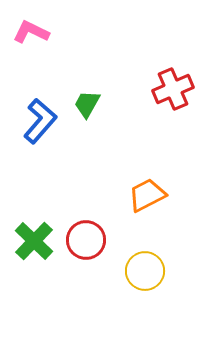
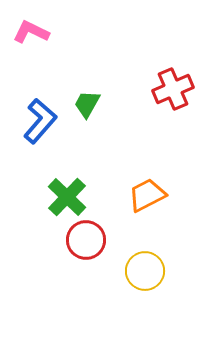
green cross: moved 33 px right, 44 px up
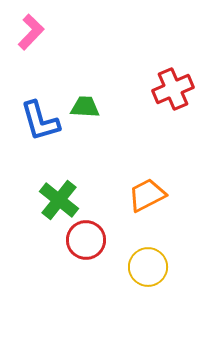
pink L-shape: rotated 108 degrees clockwise
green trapezoid: moved 2 px left, 3 px down; rotated 64 degrees clockwise
blue L-shape: rotated 123 degrees clockwise
green cross: moved 8 px left, 3 px down; rotated 6 degrees counterclockwise
yellow circle: moved 3 px right, 4 px up
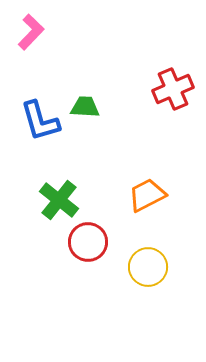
red circle: moved 2 px right, 2 px down
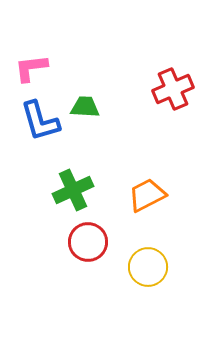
pink L-shape: moved 36 px down; rotated 141 degrees counterclockwise
green cross: moved 14 px right, 10 px up; rotated 27 degrees clockwise
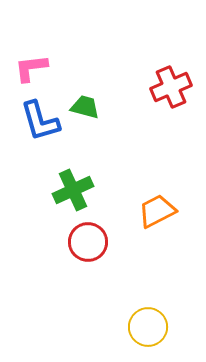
red cross: moved 2 px left, 2 px up
green trapezoid: rotated 12 degrees clockwise
orange trapezoid: moved 10 px right, 16 px down
yellow circle: moved 60 px down
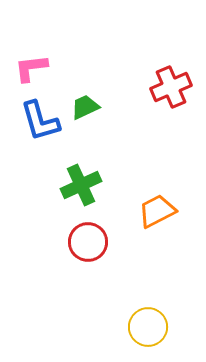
green trapezoid: rotated 40 degrees counterclockwise
green cross: moved 8 px right, 5 px up
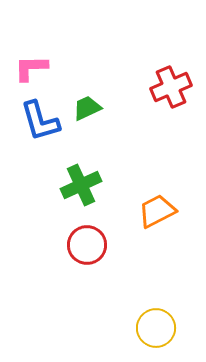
pink L-shape: rotated 6 degrees clockwise
green trapezoid: moved 2 px right, 1 px down
red circle: moved 1 px left, 3 px down
yellow circle: moved 8 px right, 1 px down
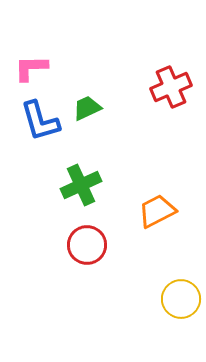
yellow circle: moved 25 px right, 29 px up
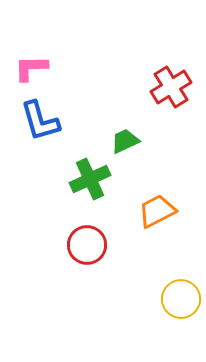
red cross: rotated 9 degrees counterclockwise
green trapezoid: moved 38 px right, 33 px down
green cross: moved 9 px right, 6 px up
